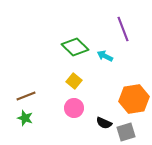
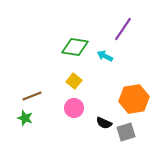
purple line: rotated 55 degrees clockwise
green diamond: rotated 36 degrees counterclockwise
brown line: moved 6 px right
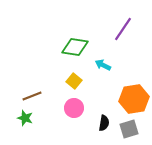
cyan arrow: moved 2 px left, 9 px down
black semicircle: rotated 105 degrees counterclockwise
gray square: moved 3 px right, 3 px up
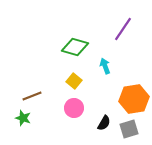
green diamond: rotated 8 degrees clockwise
cyan arrow: moved 2 px right, 1 px down; rotated 42 degrees clockwise
green star: moved 2 px left
black semicircle: rotated 21 degrees clockwise
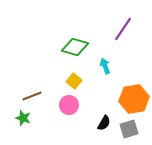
pink circle: moved 5 px left, 3 px up
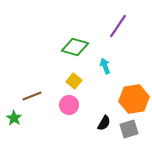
purple line: moved 5 px left, 3 px up
green star: moved 9 px left; rotated 14 degrees clockwise
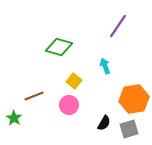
green diamond: moved 16 px left
brown line: moved 2 px right
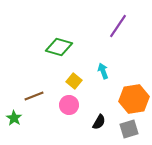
cyan arrow: moved 2 px left, 5 px down
black semicircle: moved 5 px left, 1 px up
